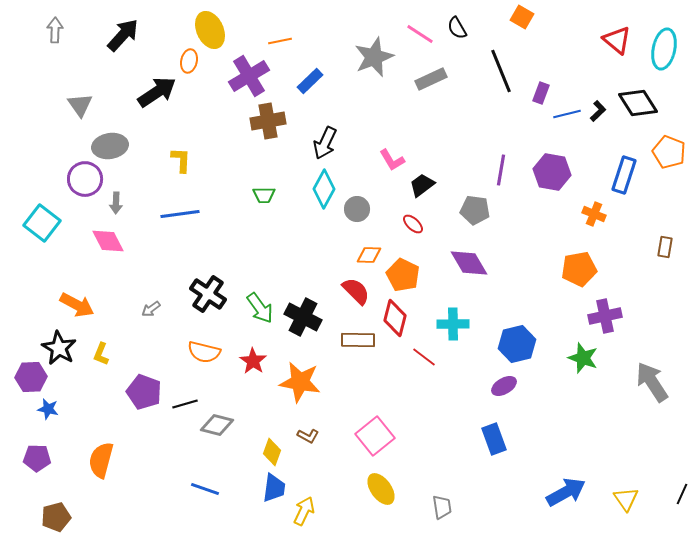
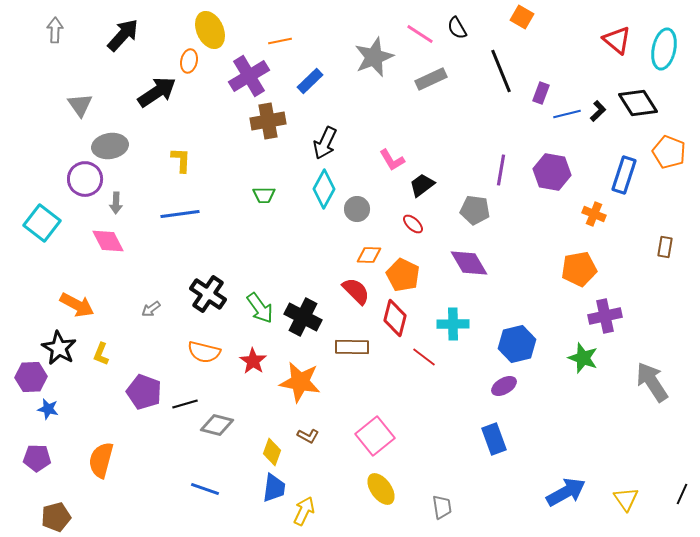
brown rectangle at (358, 340): moved 6 px left, 7 px down
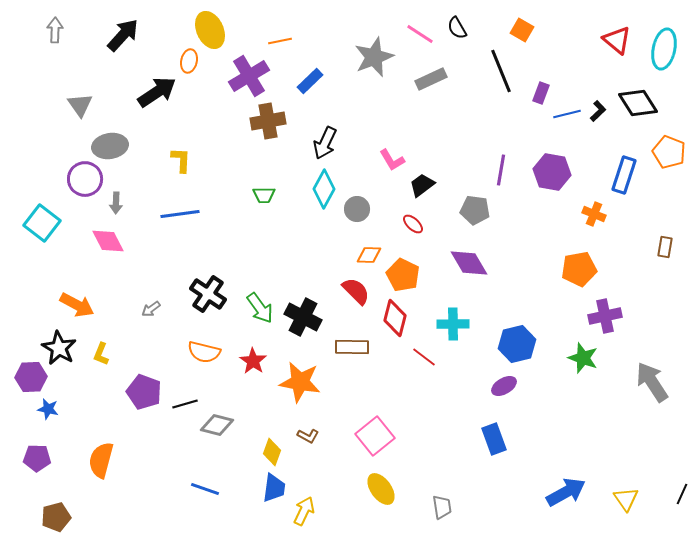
orange square at (522, 17): moved 13 px down
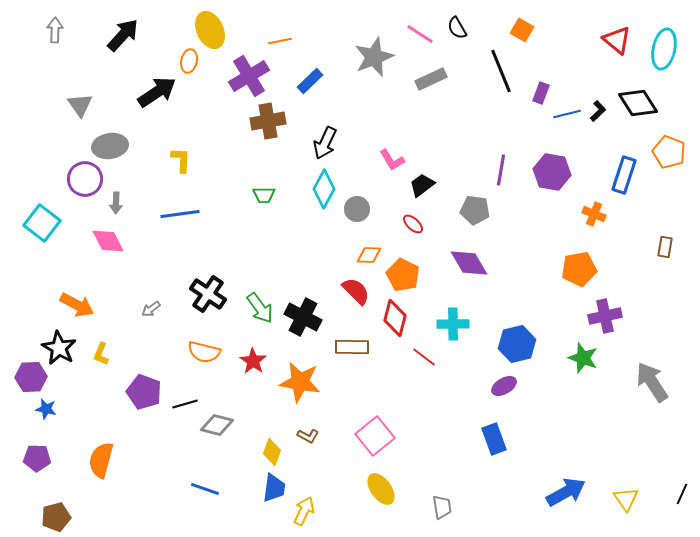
blue star at (48, 409): moved 2 px left
